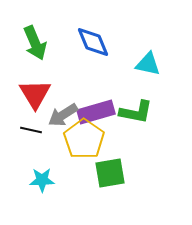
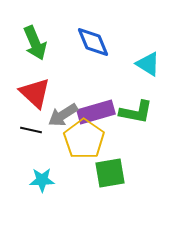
cyan triangle: rotated 20 degrees clockwise
red triangle: moved 1 px up; rotated 16 degrees counterclockwise
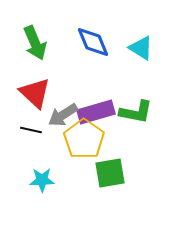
cyan triangle: moved 7 px left, 16 px up
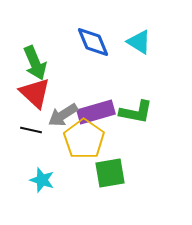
green arrow: moved 20 px down
cyan triangle: moved 2 px left, 6 px up
cyan star: rotated 20 degrees clockwise
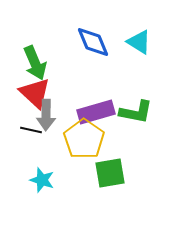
gray arrow: moved 17 px left; rotated 56 degrees counterclockwise
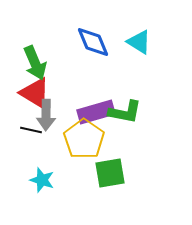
red triangle: rotated 12 degrees counterclockwise
green L-shape: moved 11 px left
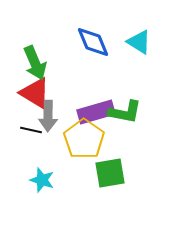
gray arrow: moved 2 px right, 1 px down
